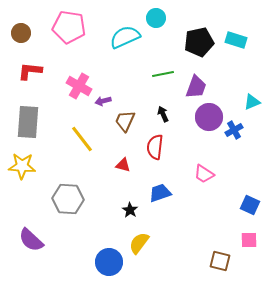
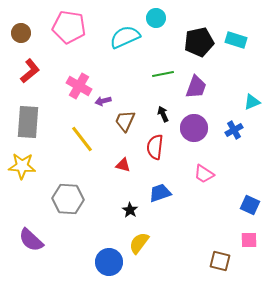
red L-shape: rotated 135 degrees clockwise
purple circle: moved 15 px left, 11 px down
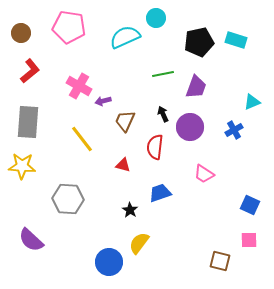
purple circle: moved 4 px left, 1 px up
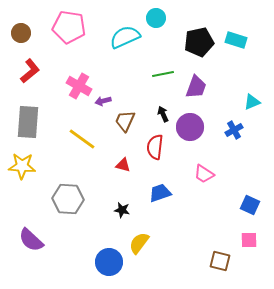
yellow line: rotated 16 degrees counterclockwise
black star: moved 8 px left; rotated 21 degrees counterclockwise
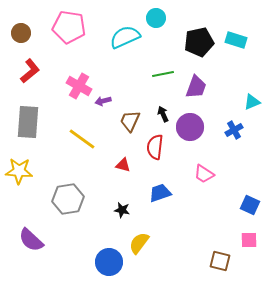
brown trapezoid: moved 5 px right
yellow star: moved 3 px left, 5 px down
gray hexagon: rotated 12 degrees counterclockwise
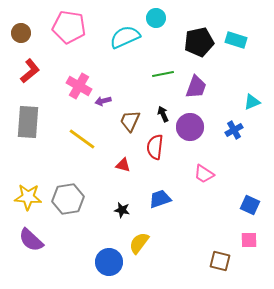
yellow star: moved 9 px right, 26 px down
blue trapezoid: moved 6 px down
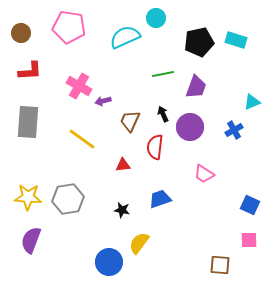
red L-shape: rotated 35 degrees clockwise
red triangle: rotated 21 degrees counterclockwise
purple semicircle: rotated 68 degrees clockwise
brown square: moved 4 px down; rotated 10 degrees counterclockwise
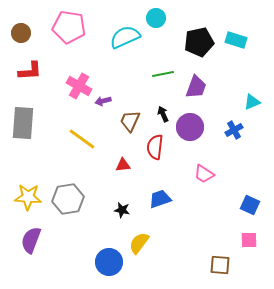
gray rectangle: moved 5 px left, 1 px down
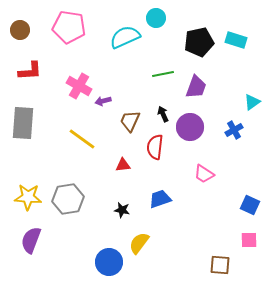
brown circle: moved 1 px left, 3 px up
cyan triangle: rotated 12 degrees counterclockwise
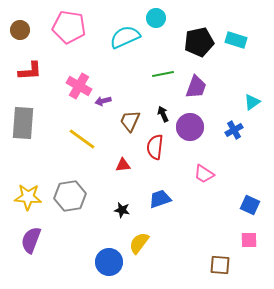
gray hexagon: moved 2 px right, 3 px up
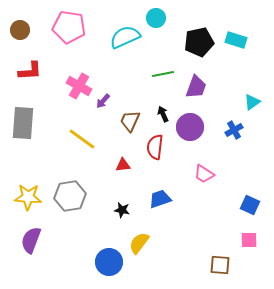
purple arrow: rotated 35 degrees counterclockwise
